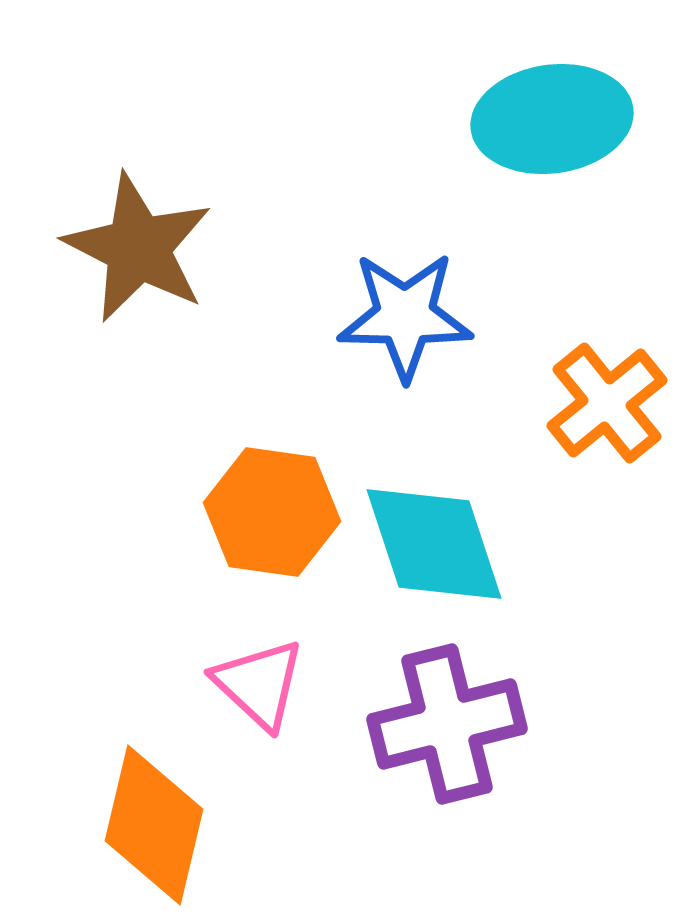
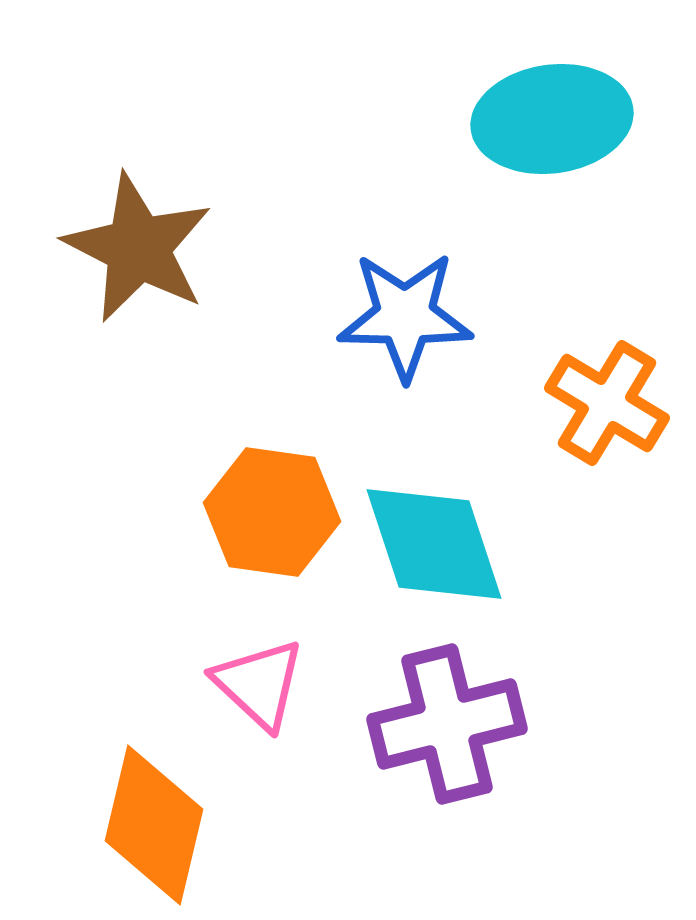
orange cross: rotated 20 degrees counterclockwise
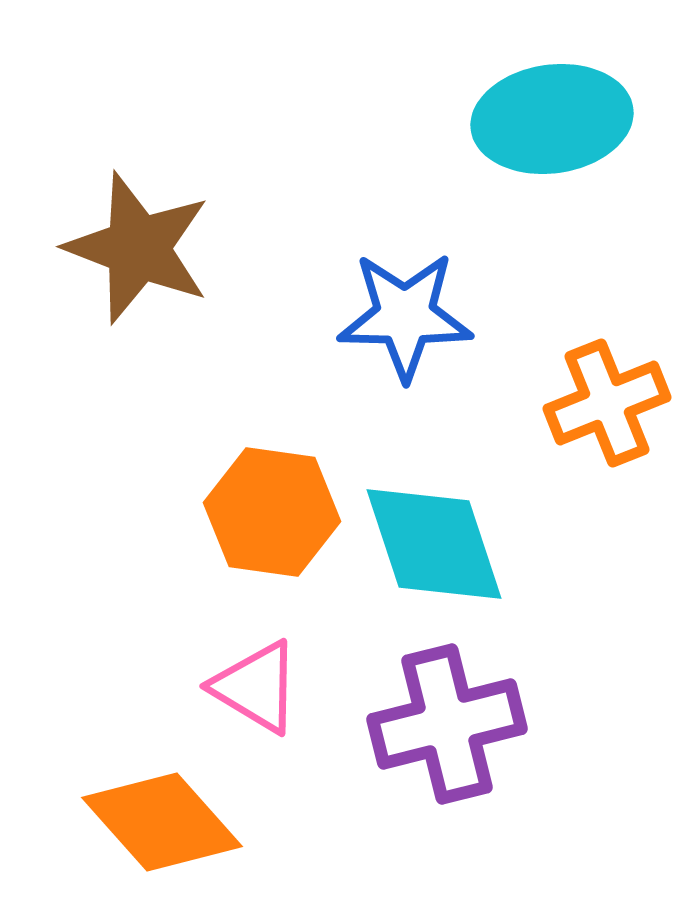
brown star: rotated 6 degrees counterclockwise
orange cross: rotated 37 degrees clockwise
pink triangle: moved 3 px left, 3 px down; rotated 12 degrees counterclockwise
orange diamond: moved 8 px right, 3 px up; rotated 55 degrees counterclockwise
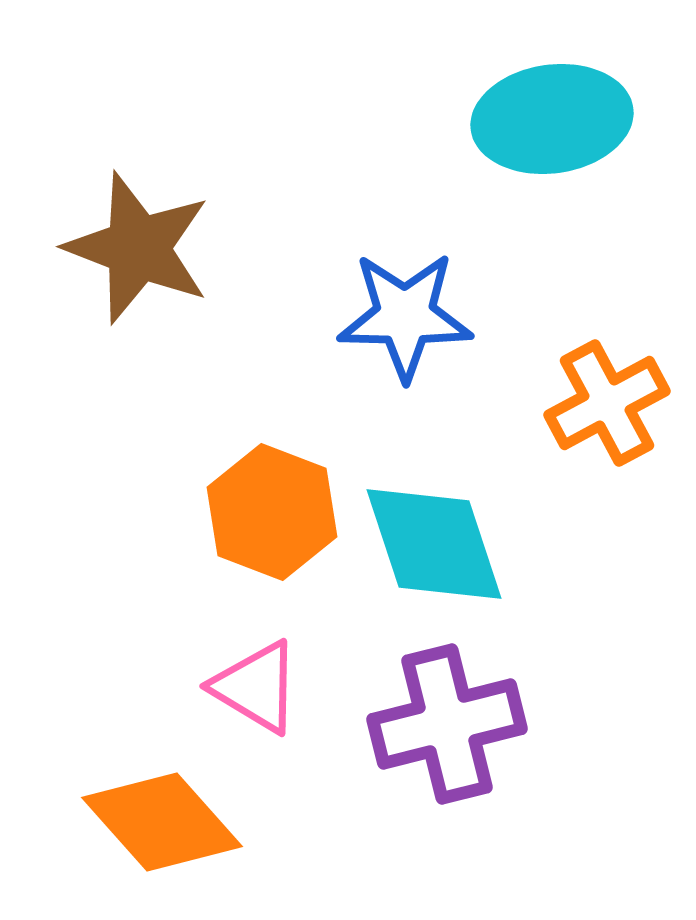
orange cross: rotated 6 degrees counterclockwise
orange hexagon: rotated 13 degrees clockwise
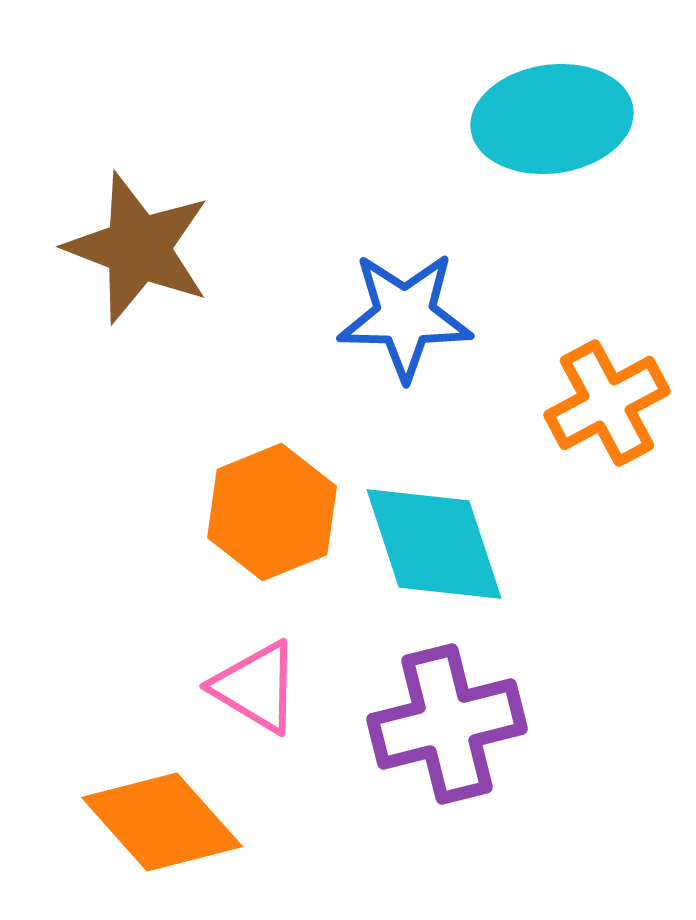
orange hexagon: rotated 17 degrees clockwise
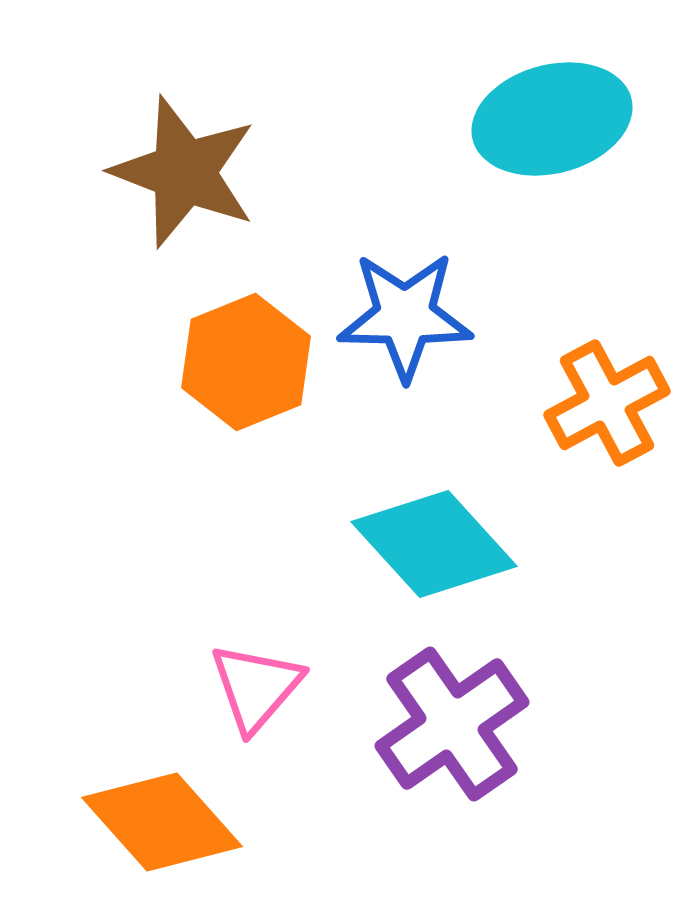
cyan ellipse: rotated 7 degrees counterclockwise
brown star: moved 46 px right, 76 px up
orange hexagon: moved 26 px left, 150 px up
cyan diamond: rotated 24 degrees counterclockwise
pink triangle: rotated 40 degrees clockwise
purple cross: moved 5 px right; rotated 21 degrees counterclockwise
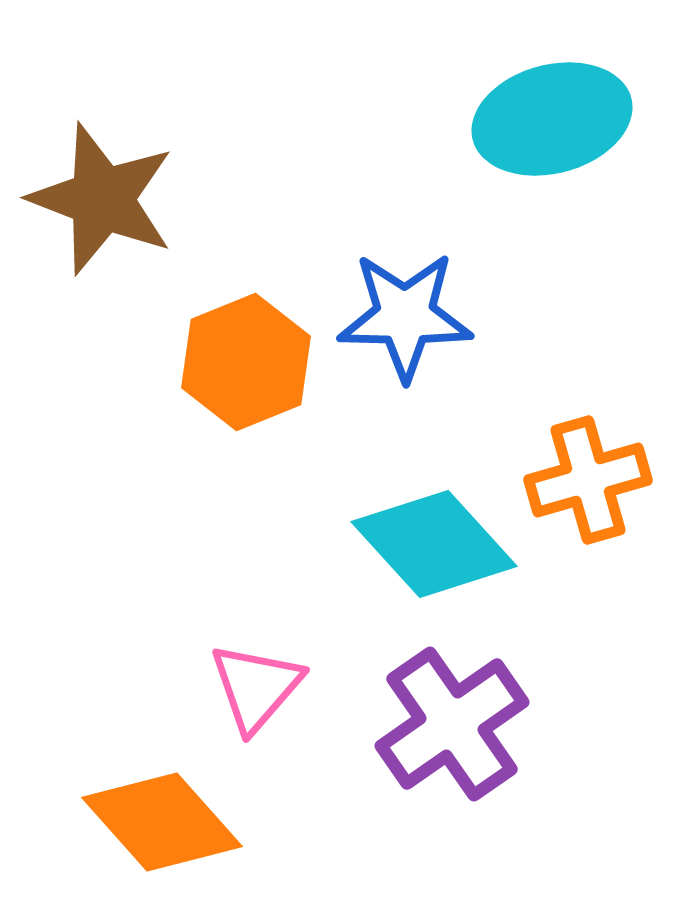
brown star: moved 82 px left, 27 px down
orange cross: moved 19 px left, 77 px down; rotated 12 degrees clockwise
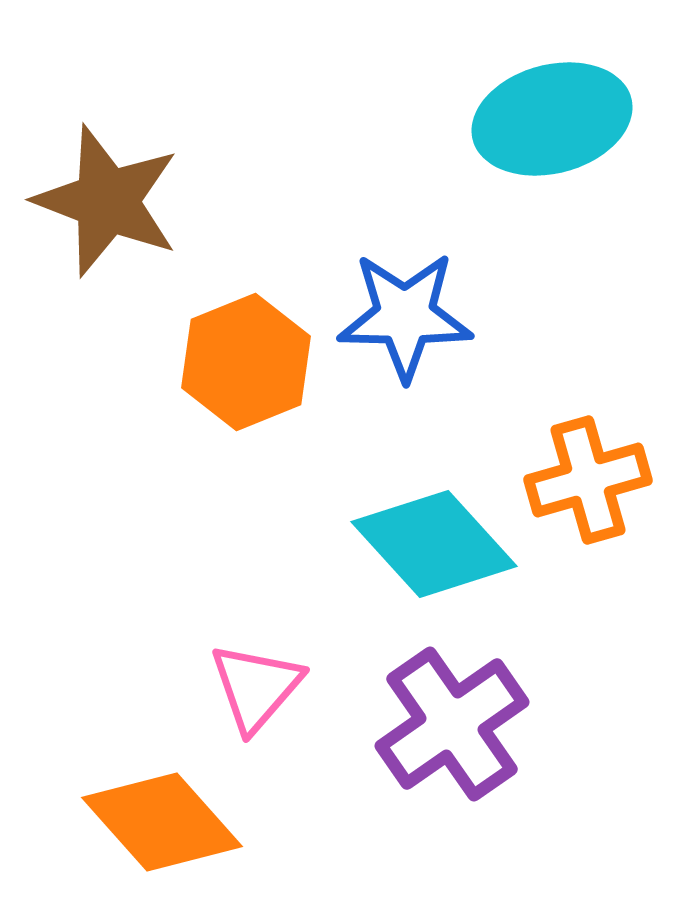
brown star: moved 5 px right, 2 px down
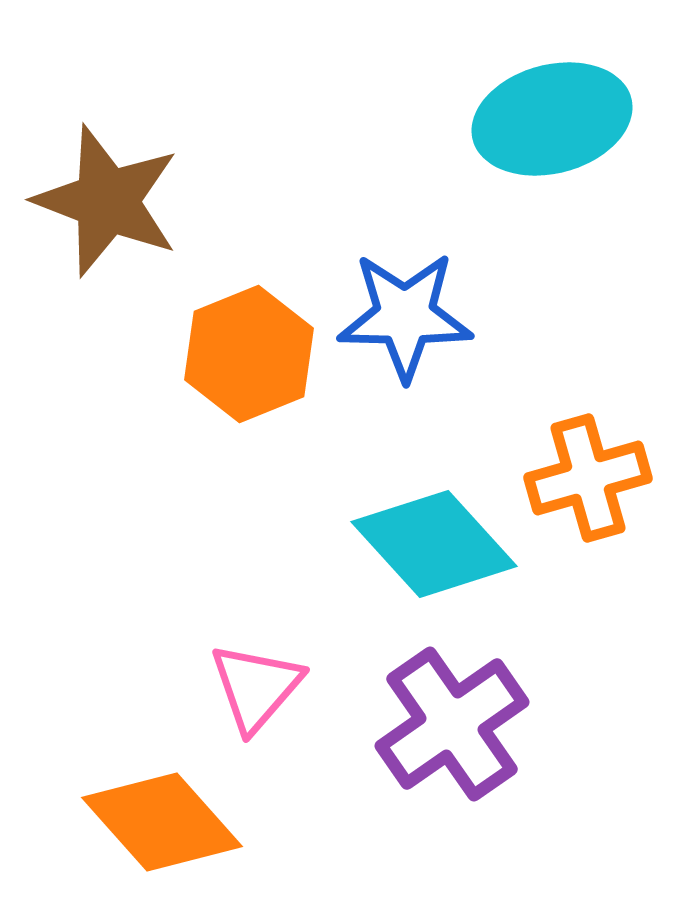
orange hexagon: moved 3 px right, 8 px up
orange cross: moved 2 px up
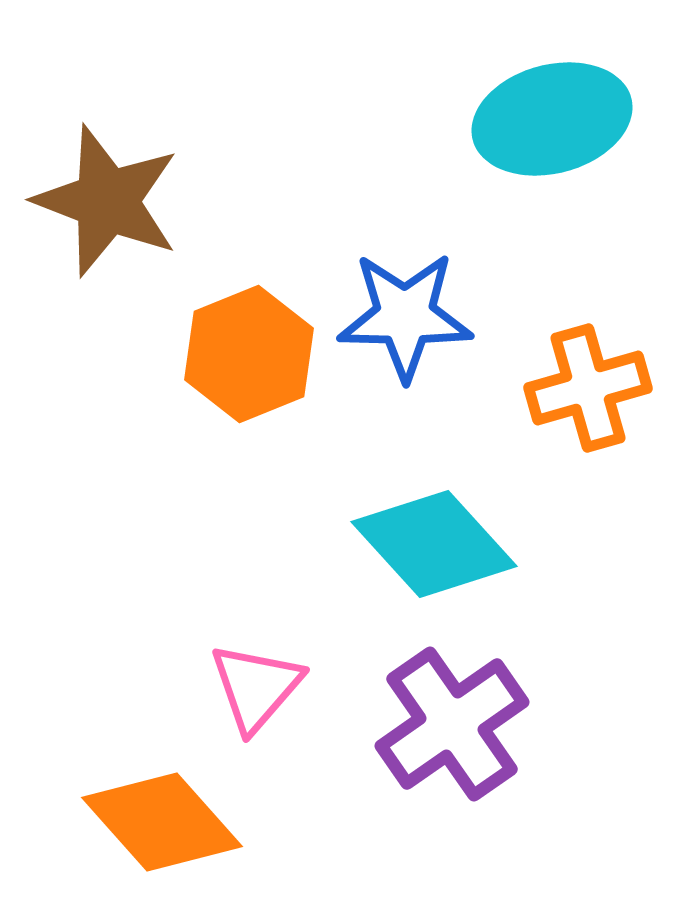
orange cross: moved 90 px up
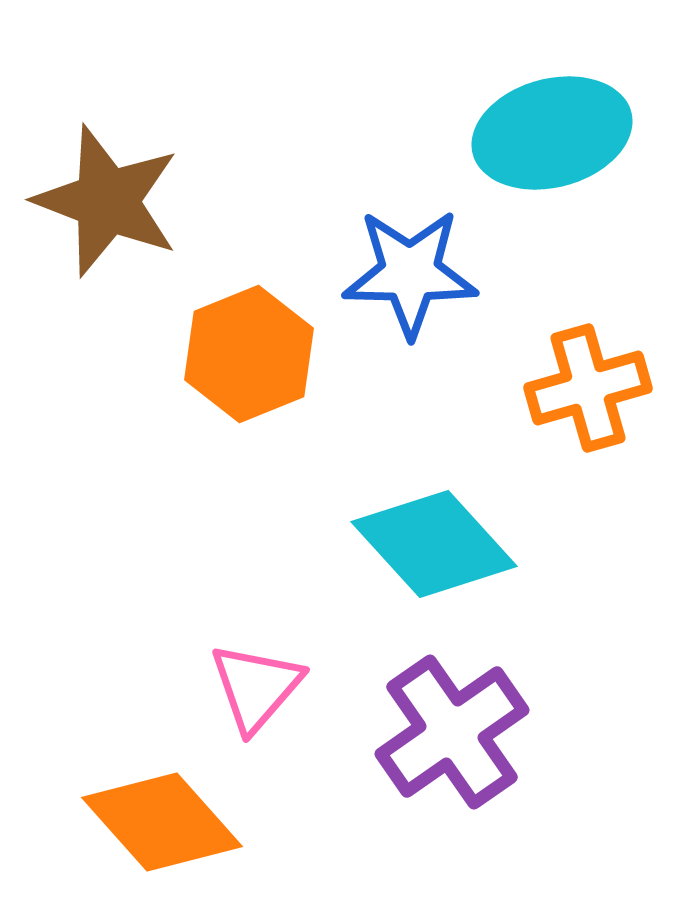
cyan ellipse: moved 14 px down
blue star: moved 5 px right, 43 px up
purple cross: moved 8 px down
